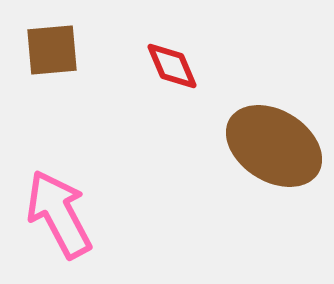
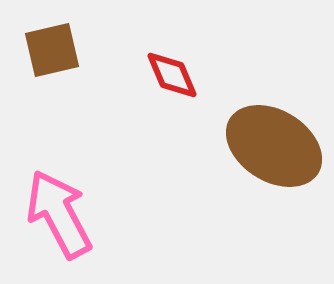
brown square: rotated 8 degrees counterclockwise
red diamond: moved 9 px down
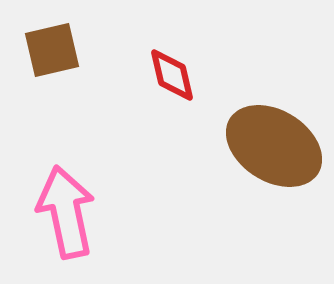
red diamond: rotated 10 degrees clockwise
pink arrow: moved 7 px right, 2 px up; rotated 16 degrees clockwise
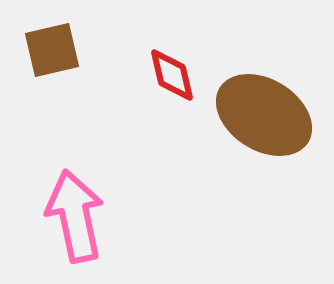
brown ellipse: moved 10 px left, 31 px up
pink arrow: moved 9 px right, 4 px down
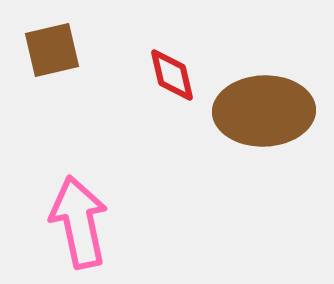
brown ellipse: moved 4 px up; rotated 34 degrees counterclockwise
pink arrow: moved 4 px right, 6 px down
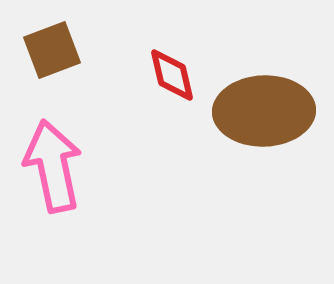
brown square: rotated 8 degrees counterclockwise
pink arrow: moved 26 px left, 56 px up
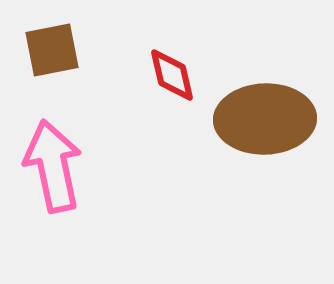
brown square: rotated 10 degrees clockwise
brown ellipse: moved 1 px right, 8 px down
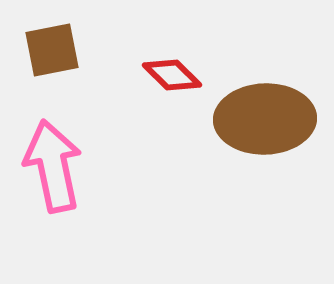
red diamond: rotated 32 degrees counterclockwise
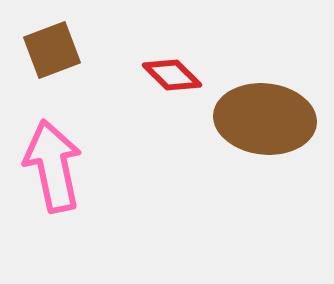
brown square: rotated 10 degrees counterclockwise
brown ellipse: rotated 8 degrees clockwise
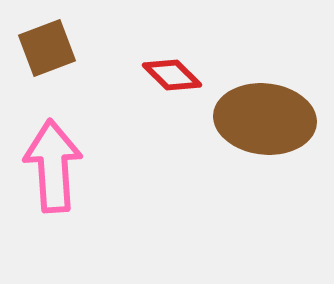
brown square: moved 5 px left, 2 px up
pink arrow: rotated 8 degrees clockwise
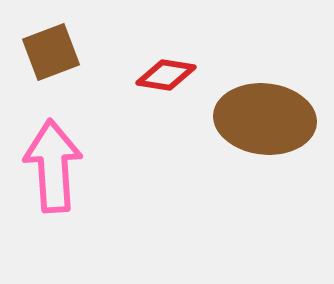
brown square: moved 4 px right, 4 px down
red diamond: moved 6 px left; rotated 36 degrees counterclockwise
